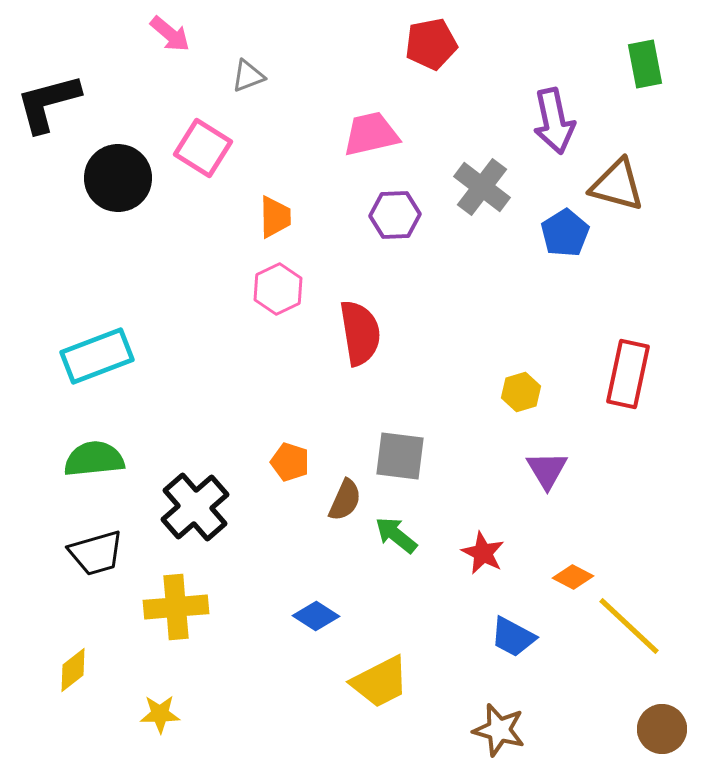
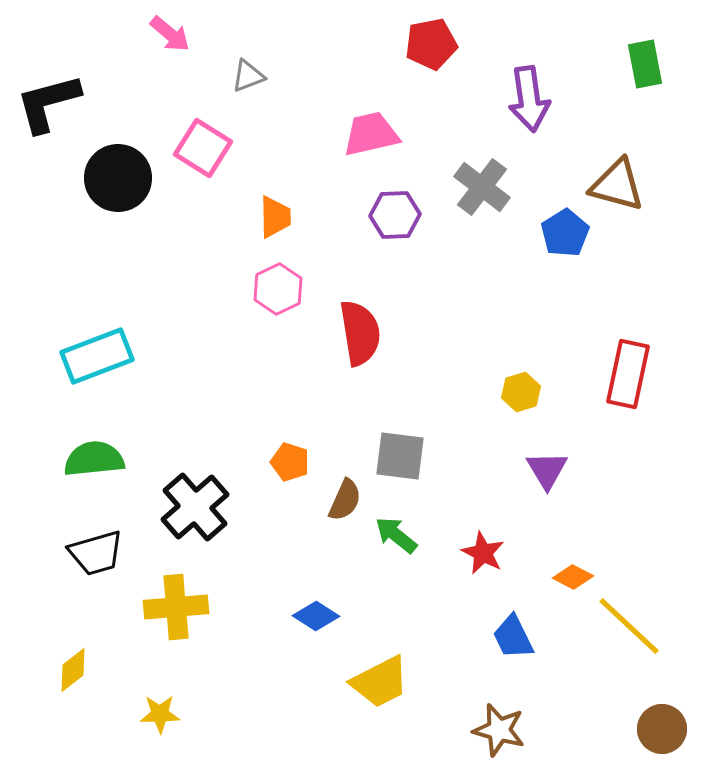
purple arrow: moved 25 px left, 22 px up; rotated 4 degrees clockwise
blue trapezoid: rotated 36 degrees clockwise
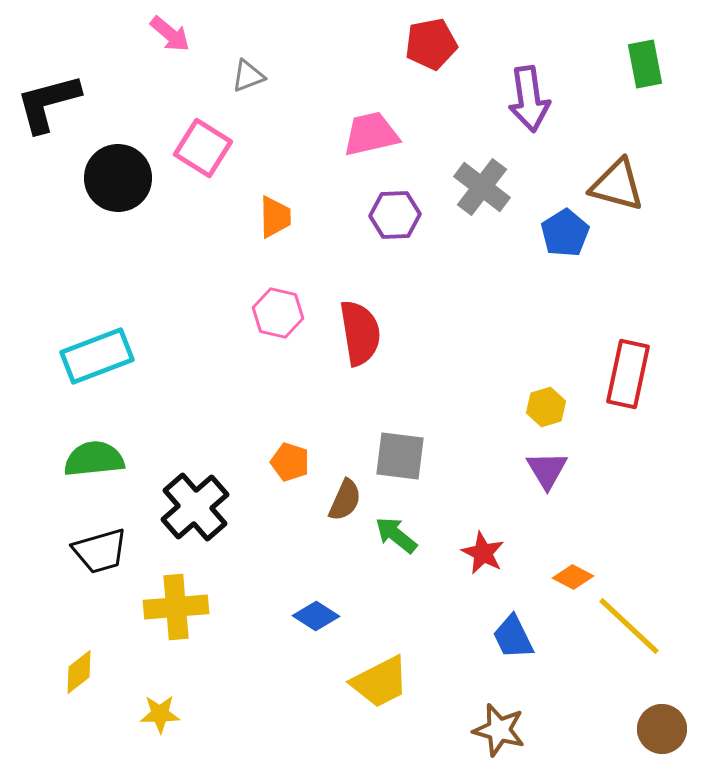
pink hexagon: moved 24 px down; rotated 21 degrees counterclockwise
yellow hexagon: moved 25 px right, 15 px down
black trapezoid: moved 4 px right, 2 px up
yellow diamond: moved 6 px right, 2 px down
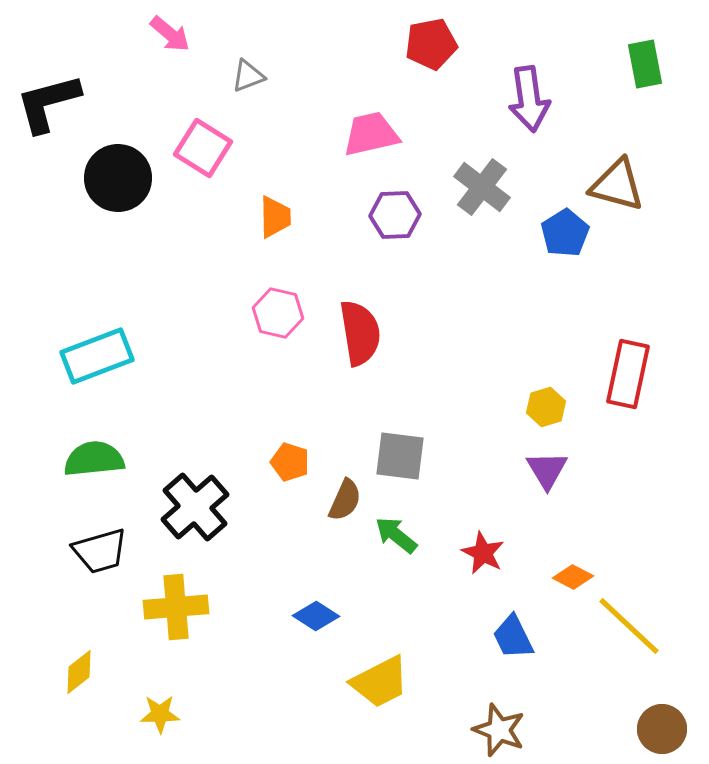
brown star: rotated 6 degrees clockwise
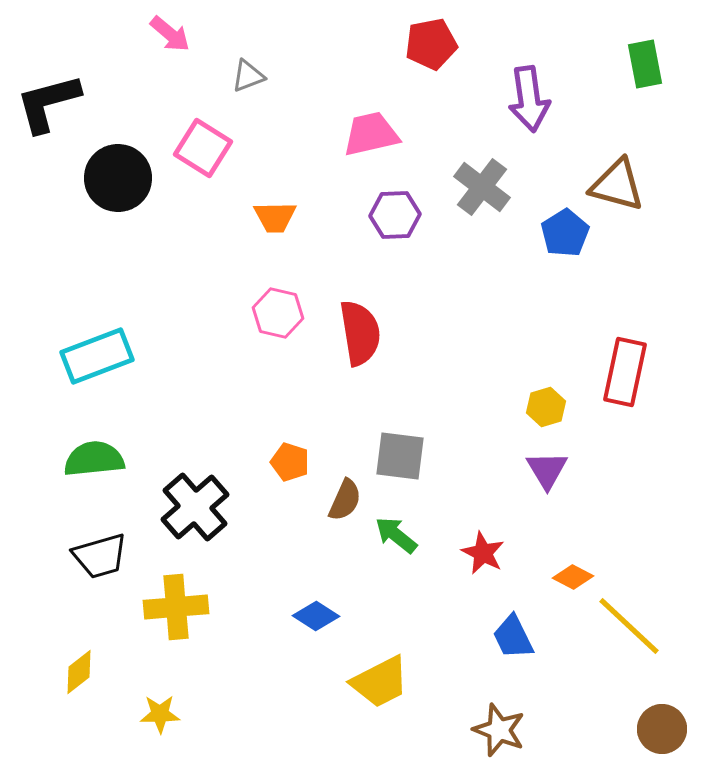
orange trapezoid: rotated 90 degrees clockwise
red rectangle: moved 3 px left, 2 px up
black trapezoid: moved 5 px down
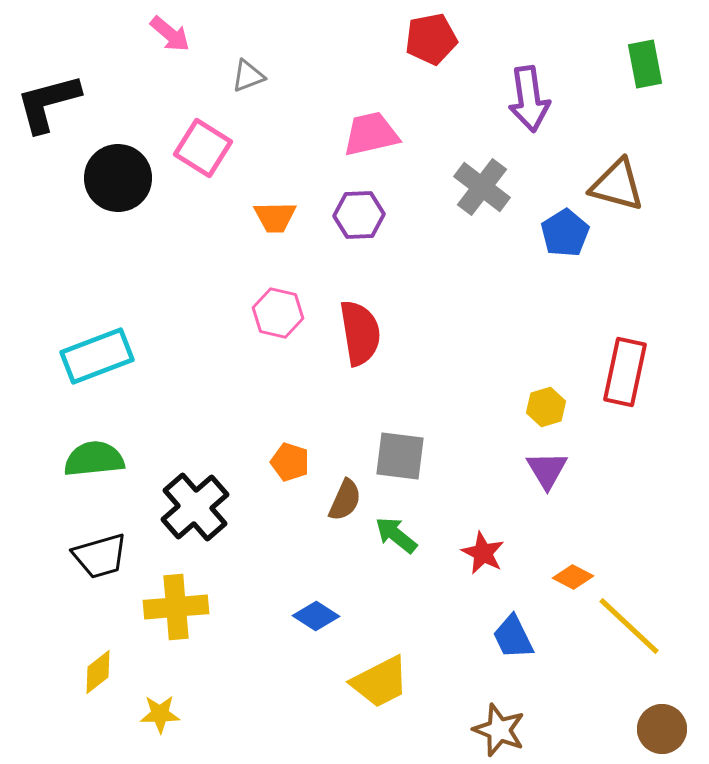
red pentagon: moved 5 px up
purple hexagon: moved 36 px left
yellow diamond: moved 19 px right
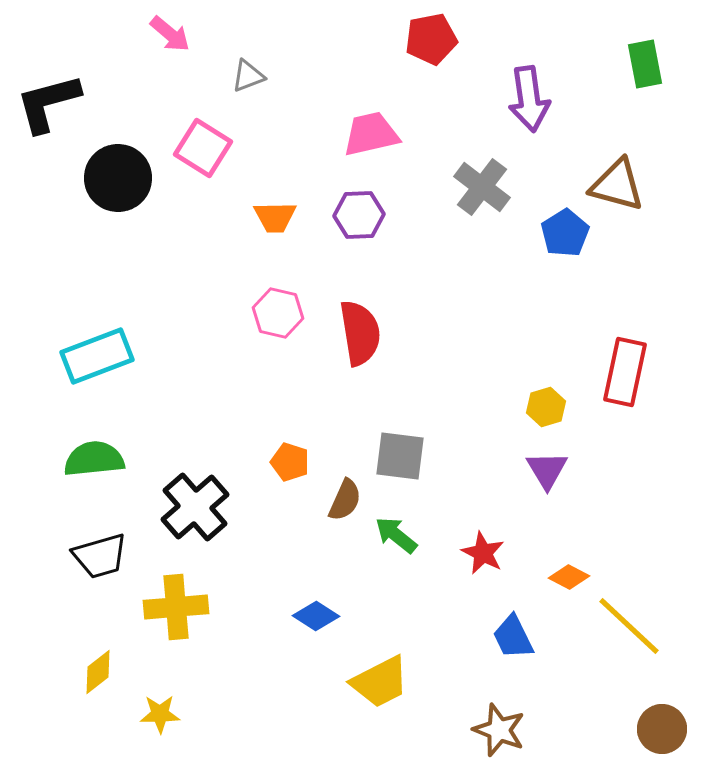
orange diamond: moved 4 px left
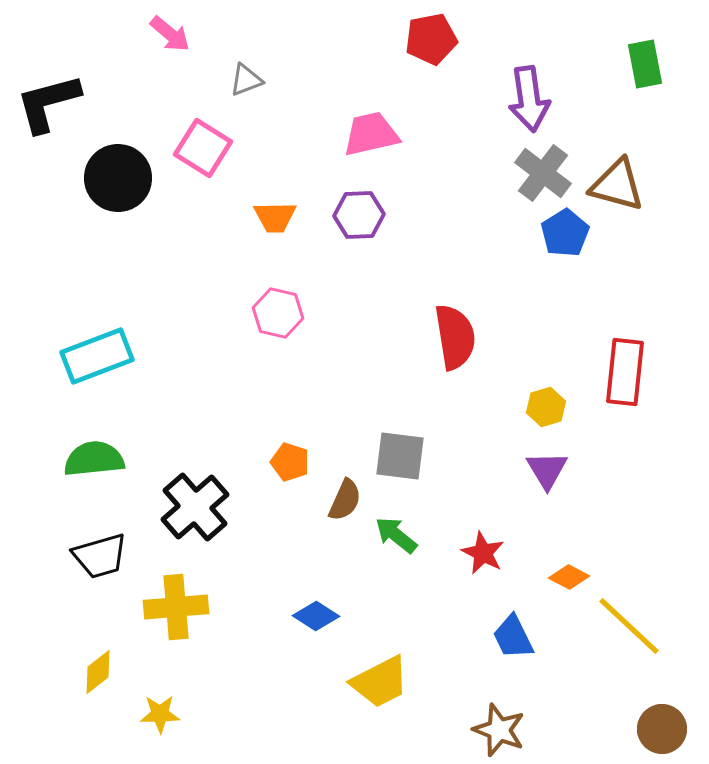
gray triangle: moved 2 px left, 4 px down
gray cross: moved 61 px right, 14 px up
red semicircle: moved 95 px right, 4 px down
red rectangle: rotated 6 degrees counterclockwise
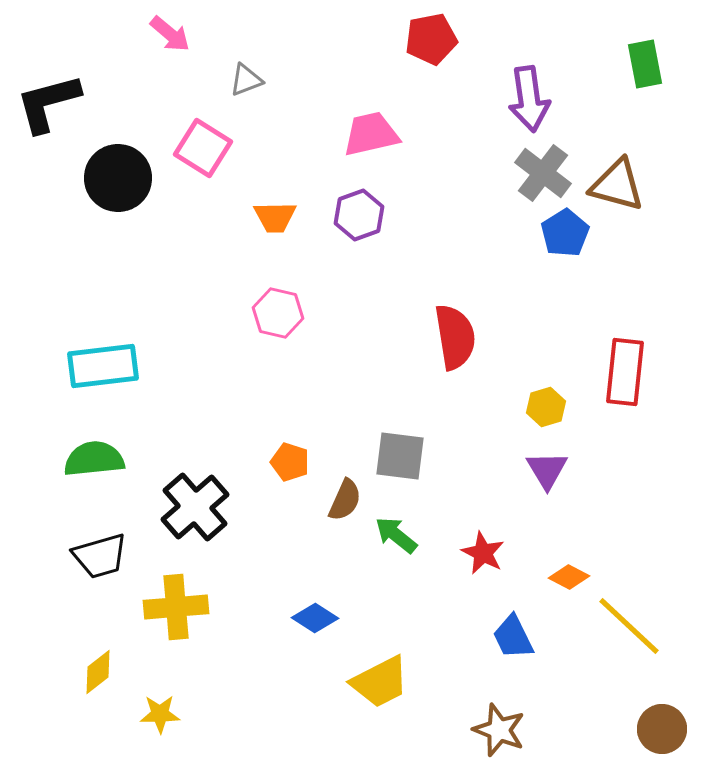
purple hexagon: rotated 18 degrees counterclockwise
cyan rectangle: moved 6 px right, 10 px down; rotated 14 degrees clockwise
blue diamond: moved 1 px left, 2 px down
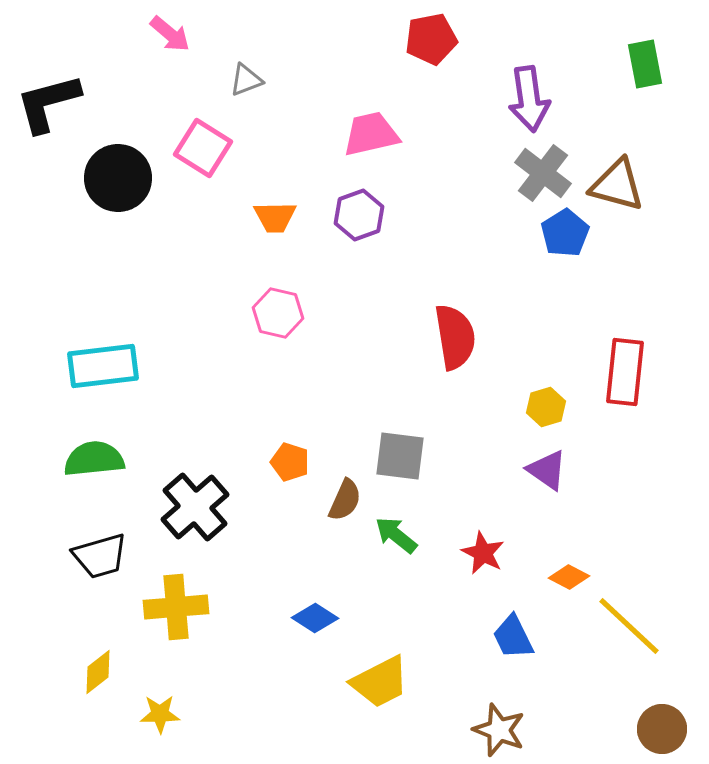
purple triangle: rotated 24 degrees counterclockwise
